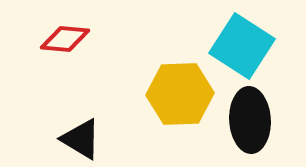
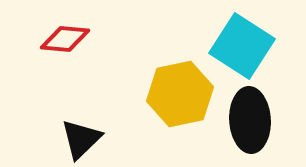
yellow hexagon: rotated 10 degrees counterclockwise
black triangle: rotated 45 degrees clockwise
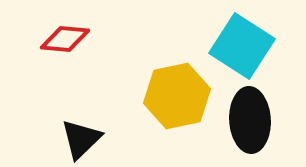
yellow hexagon: moved 3 px left, 2 px down
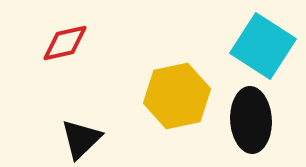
red diamond: moved 4 px down; rotated 18 degrees counterclockwise
cyan square: moved 21 px right
black ellipse: moved 1 px right
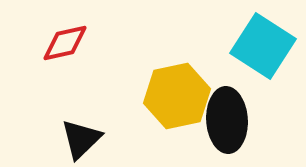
black ellipse: moved 24 px left
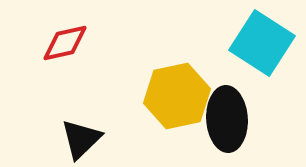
cyan square: moved 1 px left, 3 px up
black ellipse: moved 1 px up
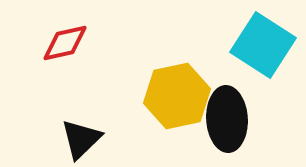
cyan square: moved 1 px right, 2 px down
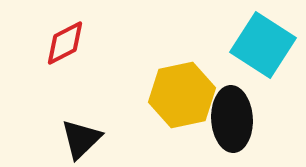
red diamond: rotated 15 degrees counterclockwise
yellow hexagon: moved 5 px right, 1 px up
black ellipse: moved 5 px right
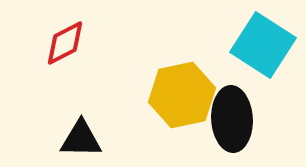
black triangle: rotated 45 degrees clockwise
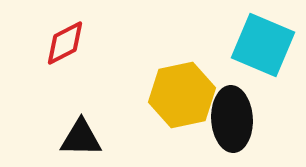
cyan square: rotated 10 degrees counterclockwise
black triangle: moved 1 px up
